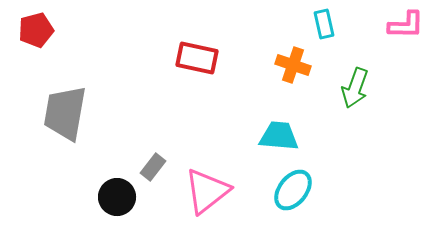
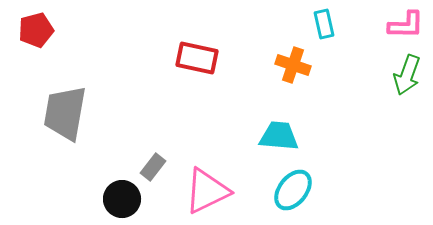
green arrow: moved 52 px right, 13 px up
pink triangle: rotated 12 degrees clockwise
black circle: moved 5 px right, 2 px down
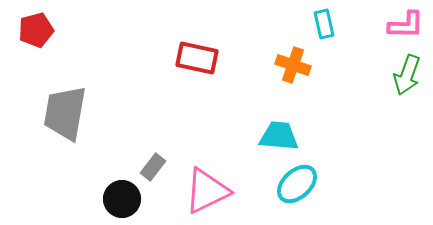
cyan ellipse: moved 4 px right, 6 px up; rotated 9 degrees clockwise
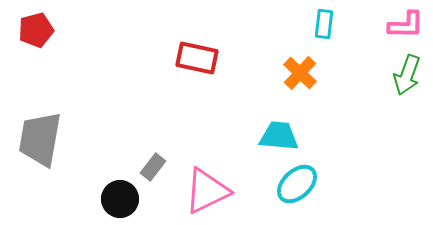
cyan rectangle: rotated 20 degrees clockwise
orange cross: moved 7 px right, 8 px down; rotated 24 degrees clockwise
gray trapezoid: moved 25 px left, 26 px down
black circle: moved 2 px left
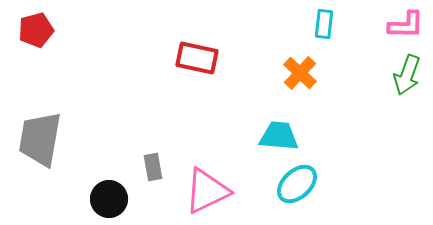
gray rectangle: rotated 48 degrees counterclockwise
black circle: moved 11 px left
